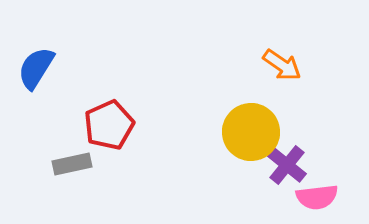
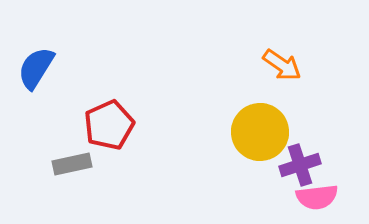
yellow circle: moved 9 px right
purple cross: moved 13 px right; rotated 33 degrees clockwise
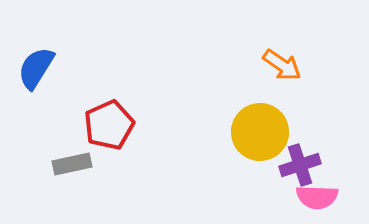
pink semicircle: rotated 9 degrees clockwise
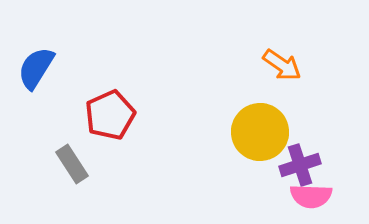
red pentagon: moved 1 px right, 10 px up
gray rectangle: rotated 69 degrees clockwise
pink semicircle: moved 6 px left, 1 px up
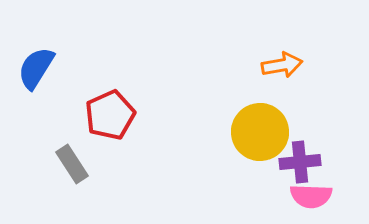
orange arrow: rotated 45 degrees counterclockwise
purple cross: moved 3 px up; rotated 12 degrees clockwise
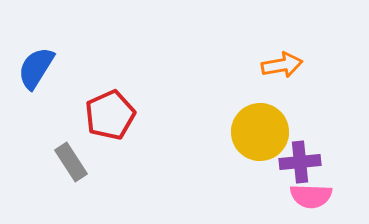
gray rectangle: moved 1 px left, 2 px up
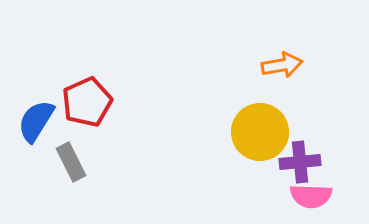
blue semicircle: moved 53 px down
red pentagon: moved 23 px left, 13 px up
gray rectangle: rotated 6 degrees clockwise
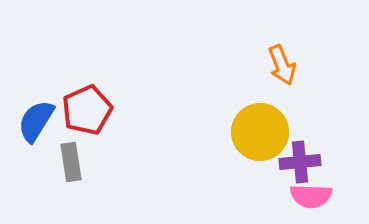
orange arrow: rotated 78 degrees clockwise
red pentagon: moved 8 px down
gray rectangle: rotated 18 degrees clockwise
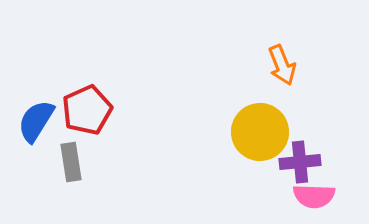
pink semicircle: moved 3 px right
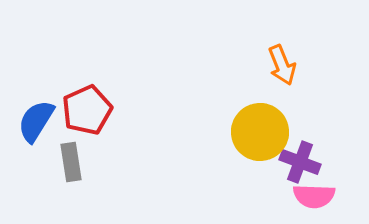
purple cross: rotated 27 degrees clockwise
